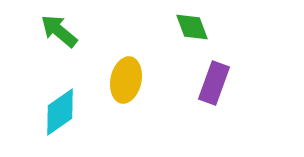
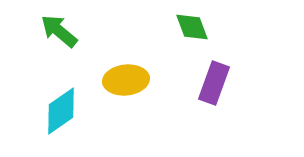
yellow ellipse: rotated 72 degrees clockwise
cyan diamond: moved 1 px right, 1 px up
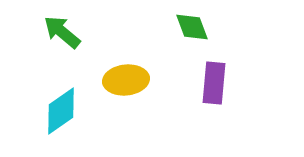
green arrow: moved 3 px right, 1 px down
purple rectangle: rotated 15 degrees counterclockwise
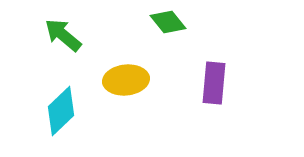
green diamond: moved 24 px left, 5 px up; rotated 18 degrees counterclockwise
green arrow: moved 1 px right, 3 px down
cyan diamond: rotated 9 degrees counterclockwise
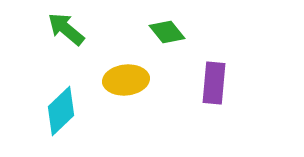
green diamond: moved 1 px left, 10 px down
green arrow: moved 3 px right, 6 px up
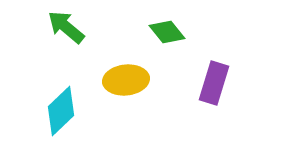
green arrow: moved 2 px up
purple rectangle: rotated 12 degrees clockwise
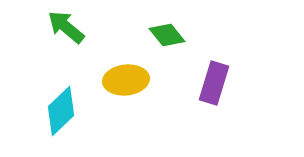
green diamond: moved 3 px down
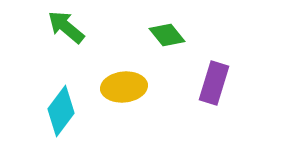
yellow ellipse: moved 2 px left, 7 px down
cyan diamond: rotated 9 degrees counterclockwise
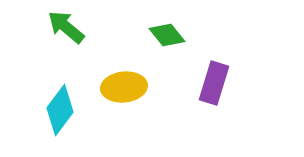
cyan diamond: moved 1 px left, 1 px up
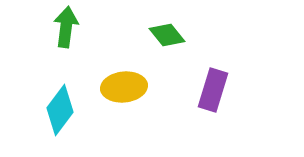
green arrow: rotated 57 degrees clockwise
purple rectangle: moved 1 px left, 7 px down
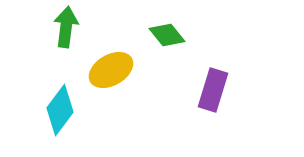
yellow ellipse: moved 13 px left, 17 px up; rotated 24 degrees counterclockwise
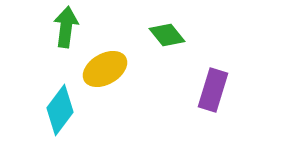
yellow ellipse: moved 6 px left, 1 px up
